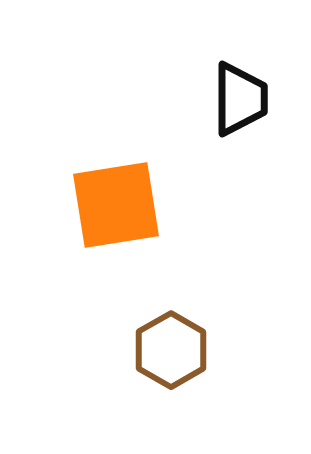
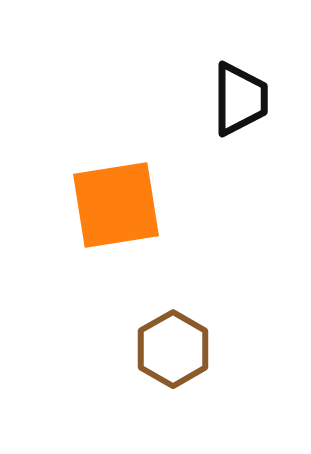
brown hexagon: moved 2 px right, 1 px up
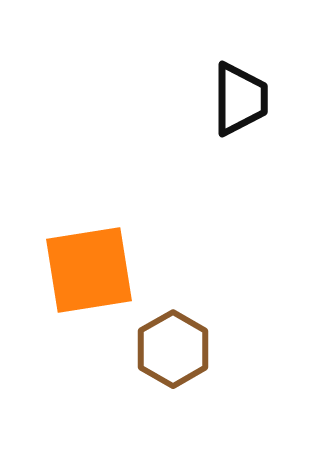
orange square: moved 27 px left, 65 px down
